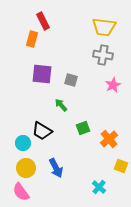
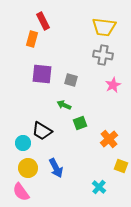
green arrow: moved 3 px right; rotated 24 degrees counterclockwise
green square: moved 3 px left, 5 px up
yellow circle: moved 2 px right
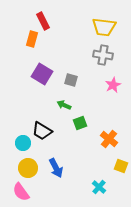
purple square: rotated 25 degrees clockwise
orange cross: rotated 12 degrees counterclockwise
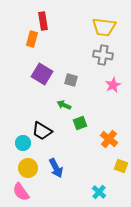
red rectangle: rotated 18 degrees clockwise
cyan cross: moved 5 px down
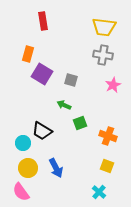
orange rectangle: moved 4 px left, 15 px down
orange cross: moved 1 px left, 3 px up; rotated 18 degrees counterclockwise
yellow square: moved 14 px left
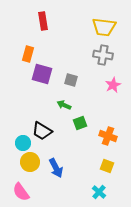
purple square: rotated 15 degrees counterclockwise
yellow circle: moved 2 px right, 6 px up
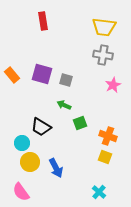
orange rectangle: moved 16 px left, 21 px down; rotated 56 degrees counterclockwise
gray square: moved 5 px left
black trapezoid: moved 1 px left, 4 px up
cyan circle: moved 1 px left
yellow square: moved 2 px left, 9 px up
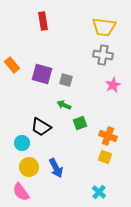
orange rectangle: moved 10 px up
yellow circle: moved 1 px left, 5 px down
